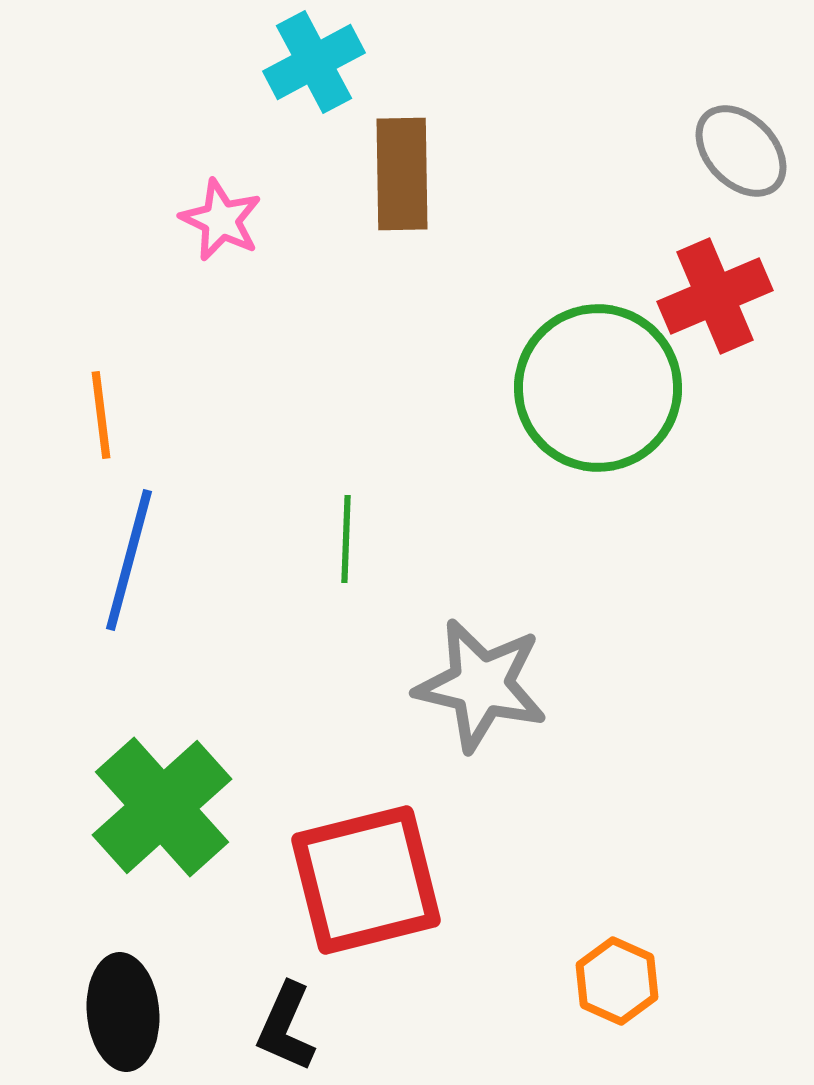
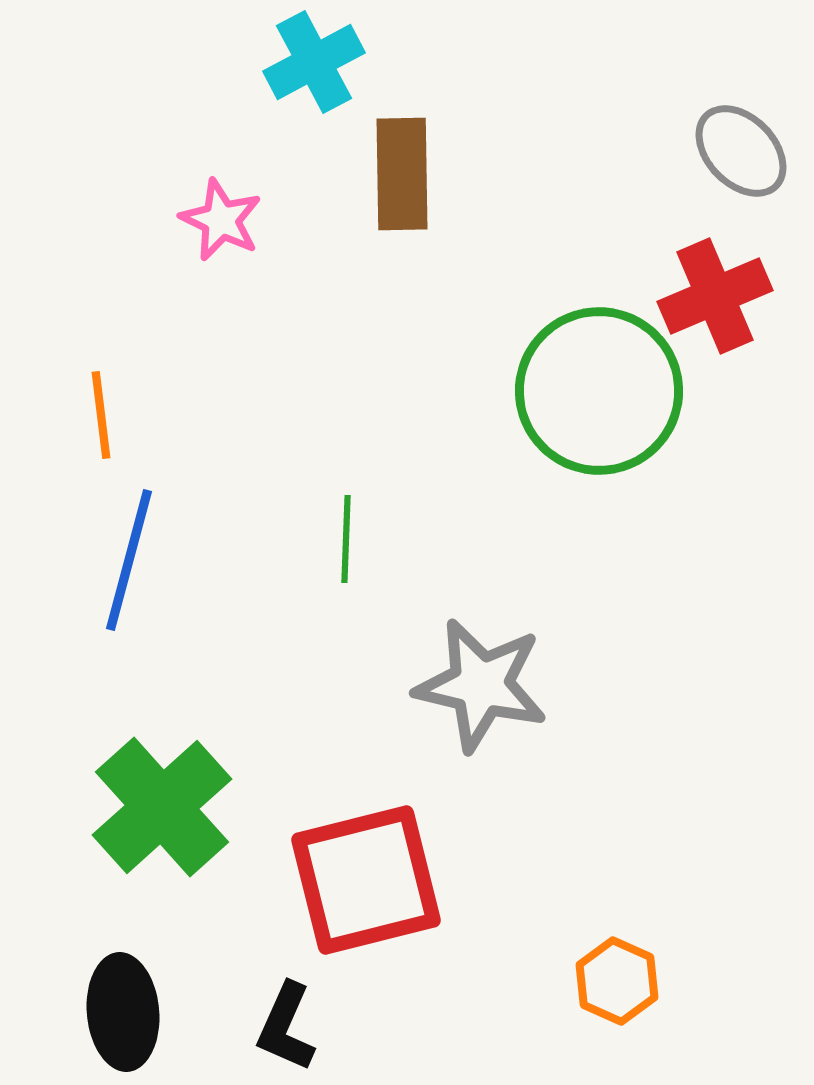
green circle: moved 1 px right, 3 px down
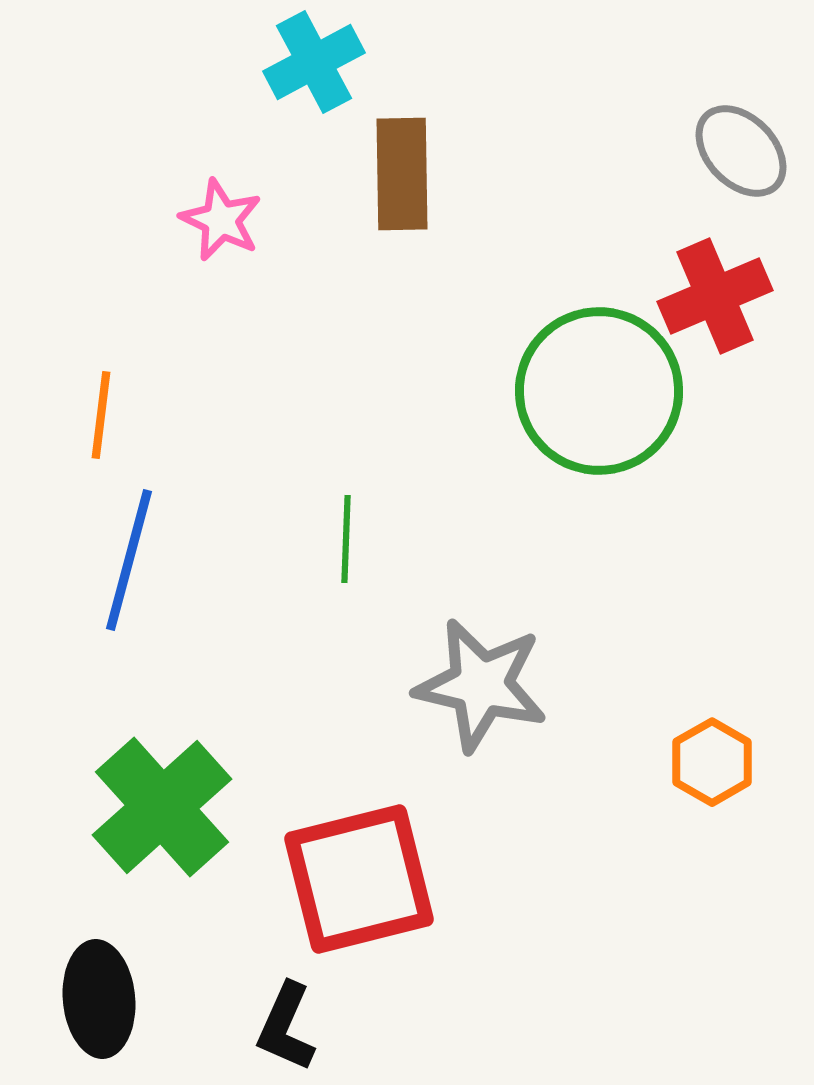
orange line: rotated 14 degrees clockwise
red square: moved 7 px left, 1 px up
orange hexagon: moved 95 px right, 219 px up; rotated 6 degrees clockwise
black ellipse: moved 24 px left, 13 px up
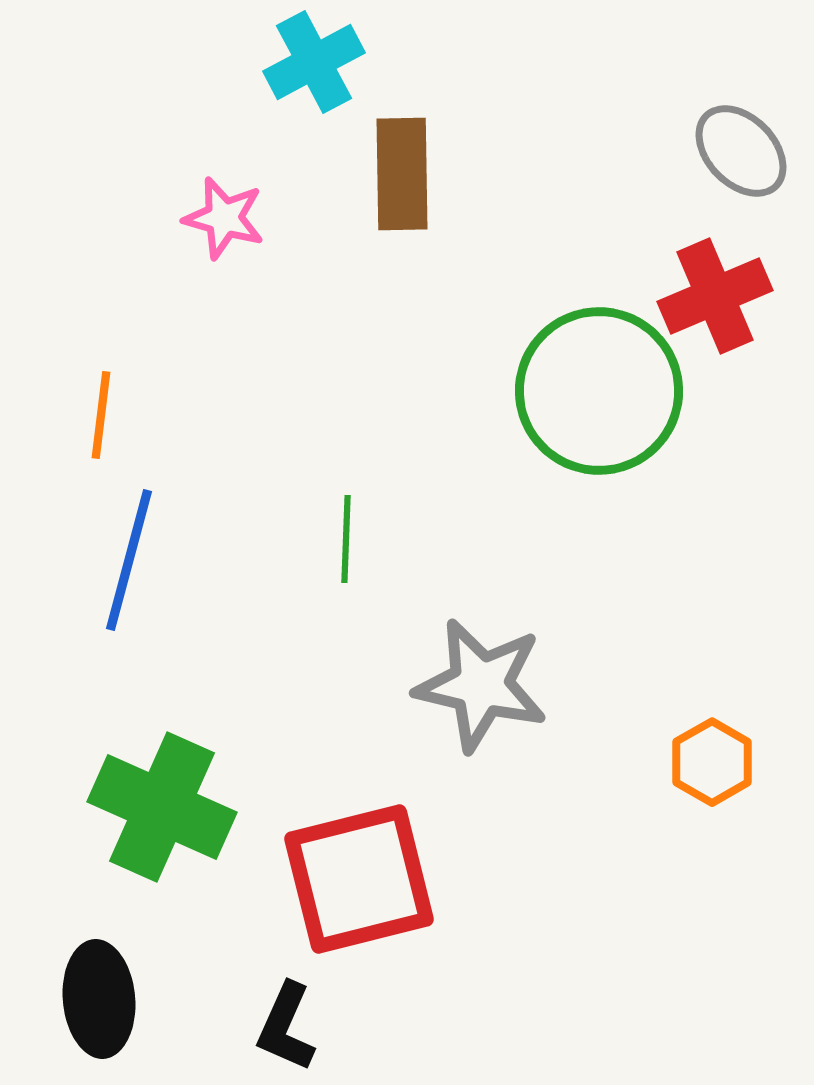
pink star: moved 3 px right, 2 px up; rotated 10 degrees counterclockwise
green cross: rotated 24 degrees counterclockwise
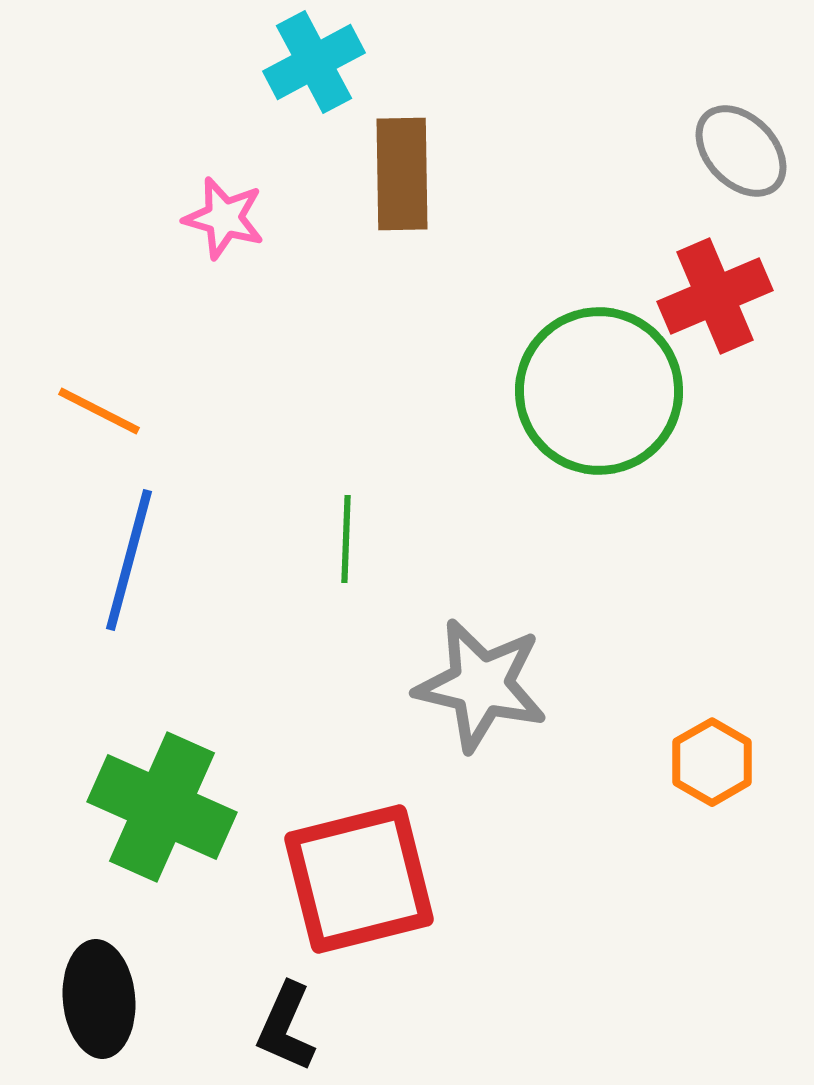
orange line: moved 2 px left, 4 px up; rotated 70 degrees counterclockwise
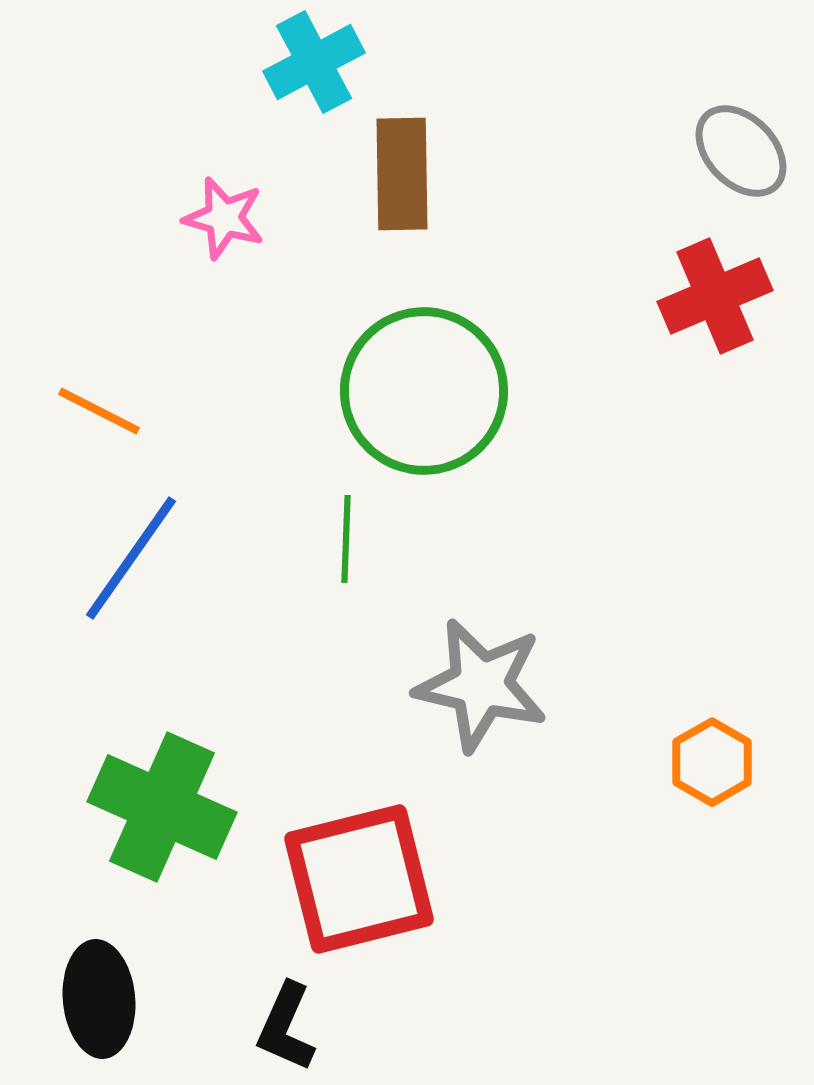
green circle: moved 175 px left
blue line: moved 2 px right, 2 px up; rotated 20 degrees clockwise
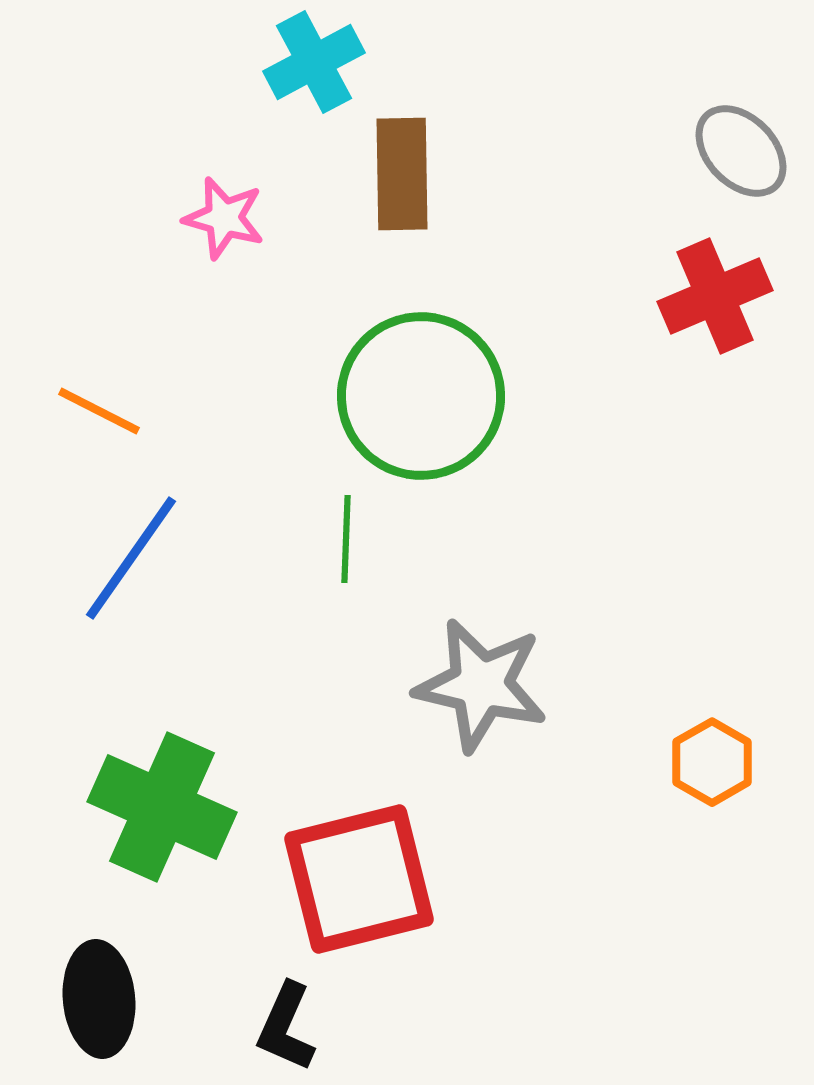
green circle: moved 3 px left, 5 px down
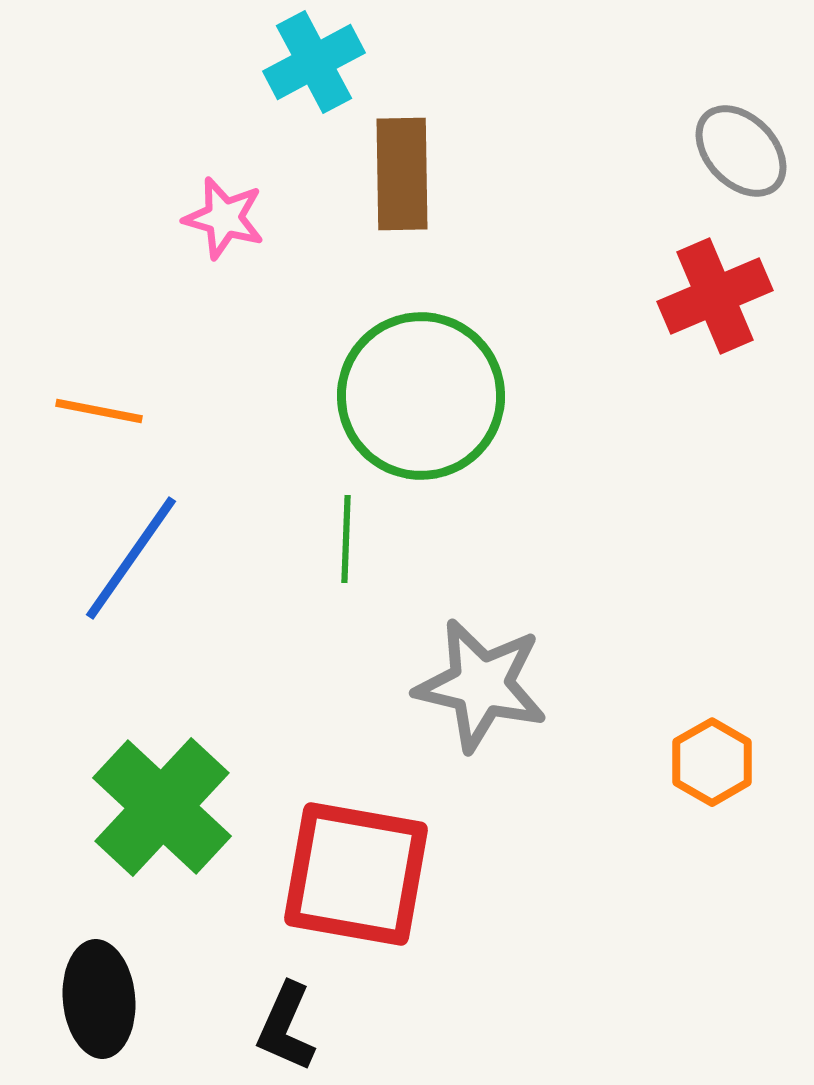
orange line: rotated 16 degrees counterclockwise
green cross: rotated 19 degrees clockwise
red square: moved 3 px left, 5 px up; rotated 24 degrees clockwise
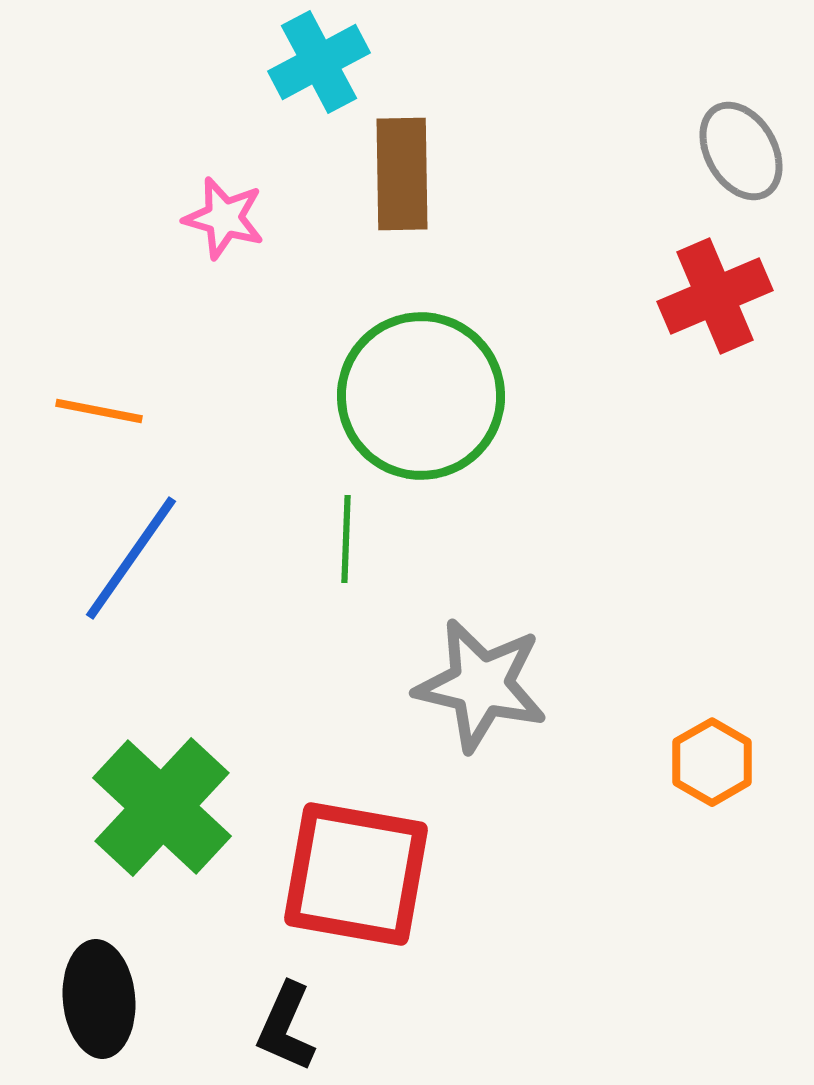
cyan cross: moved 5 px right
gray ellipse: rotated 14 degrees clockwise
